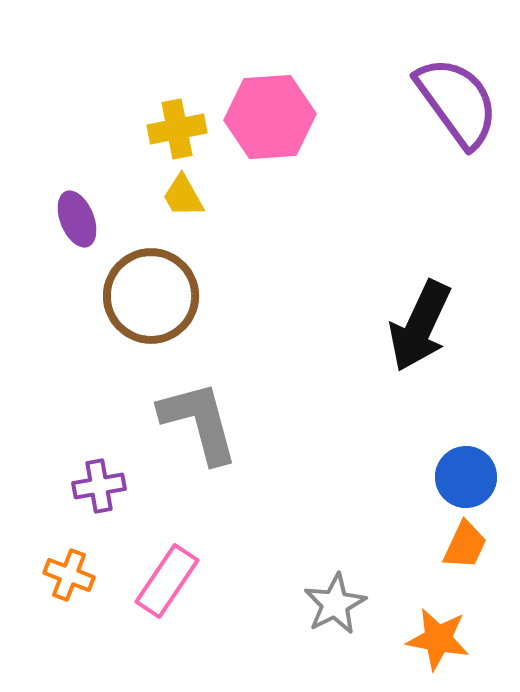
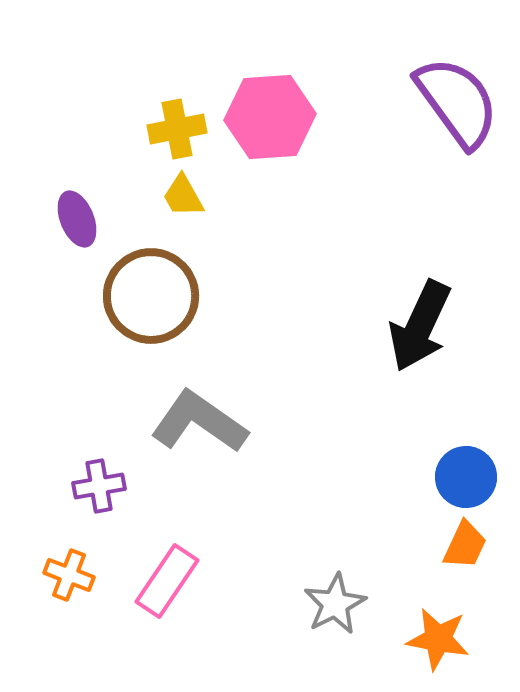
gray L-shape: rotated 40 degrees counterclockwise
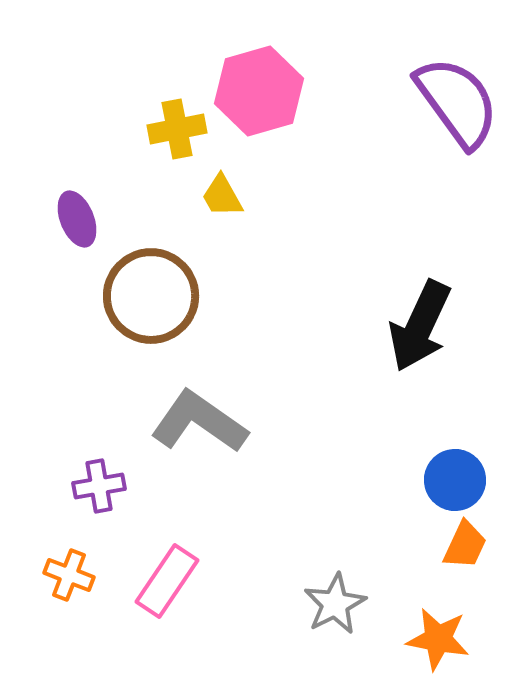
pink hexagon: moved 11 px left, 26 px up; rotated 12 degrees counterclockwise
yellow trapezoid: moved 39 px right
blue circle: moved 11 px left, 3 px down
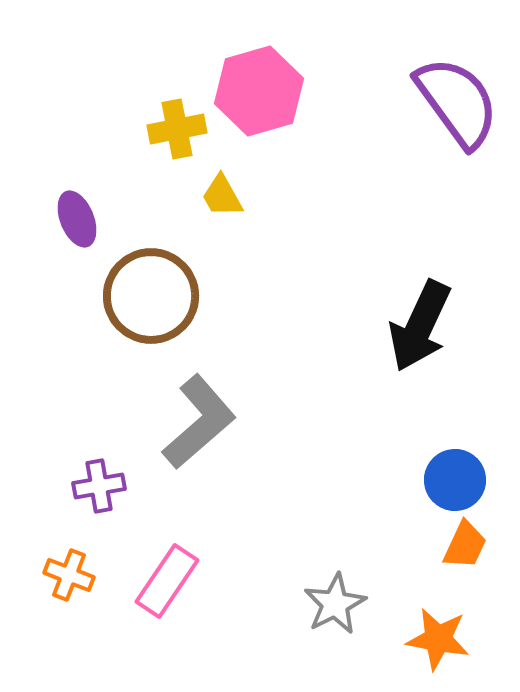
gray L-shape: rotated 104 degrees clockwise
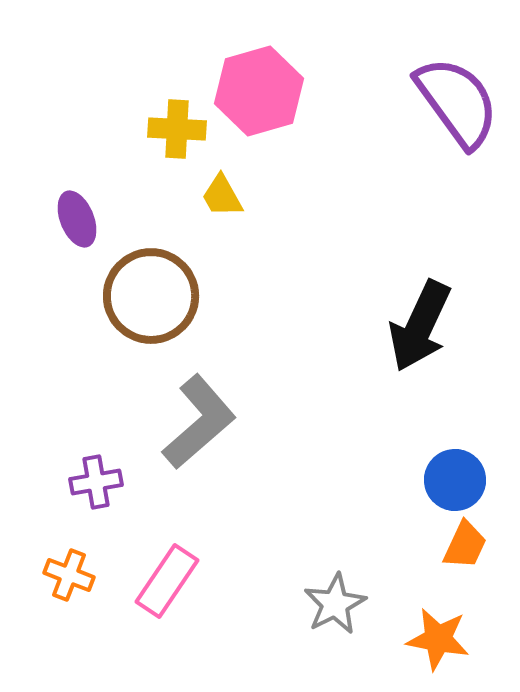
yellow cross: rotated 14 degrees clockwise
purple cross: moved 3 px left, 4 px up
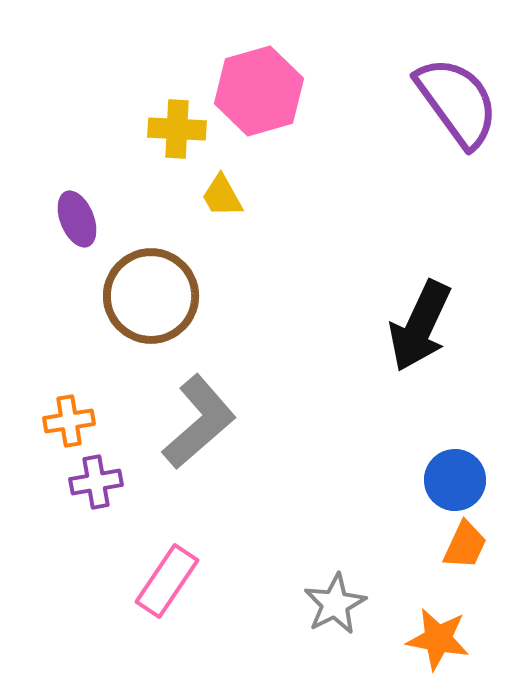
orange cross: moved 154 px up; rotated 30 degrees counterclockwise
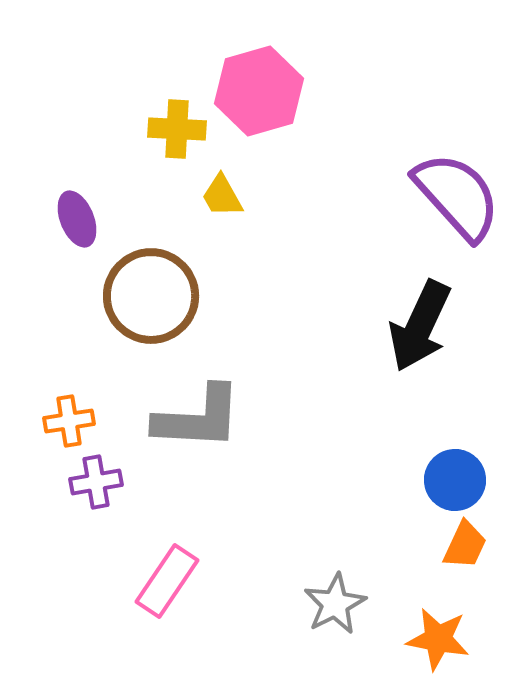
purple semicircle: moved 94 px down; rotated 6 degrees counterclockwise
gray L-shape: moved 1 px left, 4 px up; rotated 44 degrees clockwise
